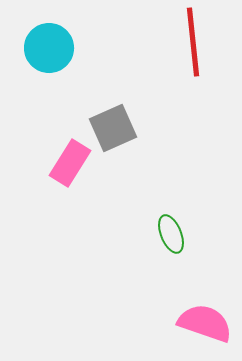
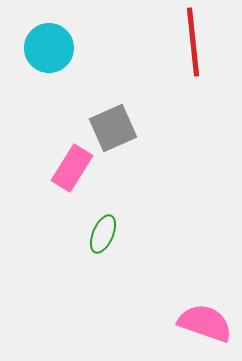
pink rectangle: moved 2 px right, 5 px down
green ellipse: moved 68 px left; rotated 45 degrees clockwise
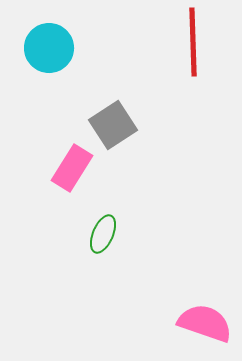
red line: rotated 4 degrees clockwise
gray square: moved 3 px up; rotated 9 degrees counterclockwise
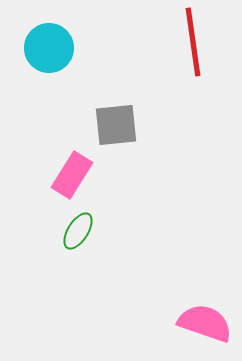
red line: rotated 6 degrees counterclockwise
gray square: moved 3 px right; rotated 27 degrees clockwise
pink rectangle: moved 7 px down
green ellipse: moved 25 px left, 3 px up; rotated 9 degrees clockwise
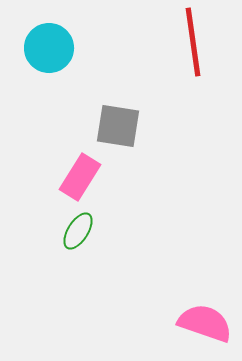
gray square: moved 2 px right, 1 px down; rotated 15 degrees clockwise
pink rectangle: moved 8 px right, 2 px down
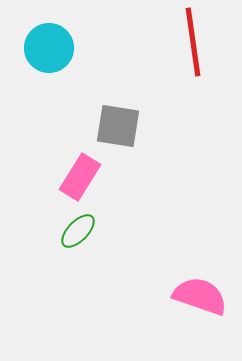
green ellipse: rotated 12 degrees clockwise
pink semicircle: moved 5 px left, 27 px up
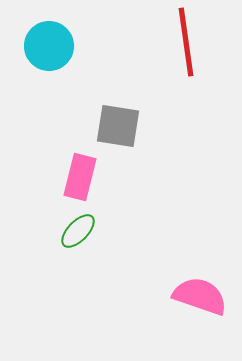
red line: moved 7 px left
cyan circle: moved 2 px up
pink rectangle: rotated 18 degrees counterclockwise
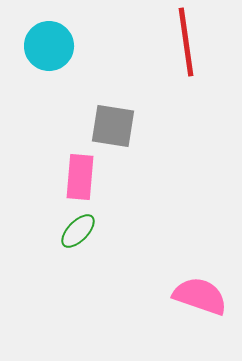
gray square: moved 5 px left
pink rectangle: rotated 9 degrees counterclockwise
